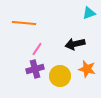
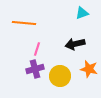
cyan triangle: moved 7 px left
pink line: rotated 16 degrees counterclockwise
orange star: moved 2 px right
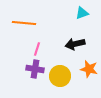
purple cross: rotated 24 degrees clockwise
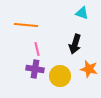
cyan triangle: rotated 40 degrees clockwise
orange line: moved 2 px right, 2 px down
black arrow: rotated 60 degrees counterclockwise
pink line: rotated 32 degrees counterclockwise
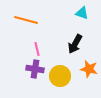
orange line: moved 5 px up; rotated 10 degrees clockwise
black arrow: rotated 12 degrees clockwise
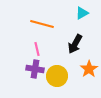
cyan triangle: rotated 48 degrees counterclockwise
orange line: moved 16 px right, 4 px down
orange star: rotated 24 degrees clockwise
yellow circle: moved 3 px left
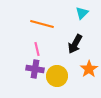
cyan triangle: rotated 16 degrees counterclockwise
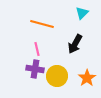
orange star: moved 2 px left, 9 px down
